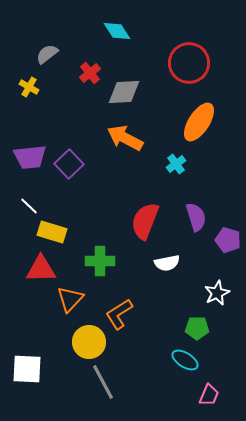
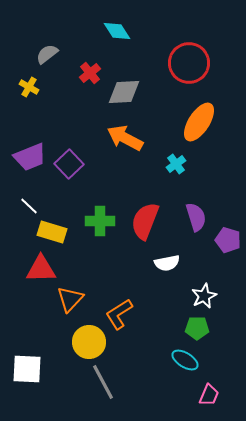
purple trapezoid: rotated 16 degrees counterclockwise
green cross: moved 40 px up
white star: moved 13 px left, 3 px down
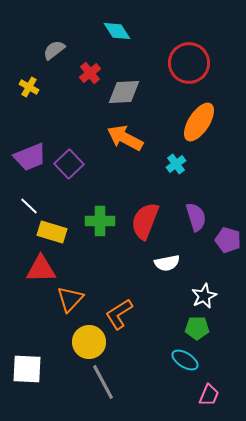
gray semicircle: moved 7 px right, 4 px up
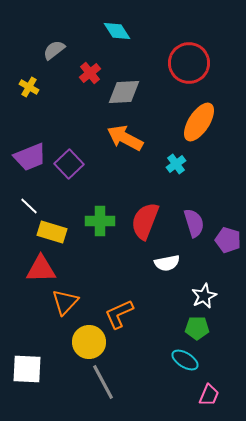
purple semicircle: moved 2 px left, 6 px down
orange triangle: moved 5 px left, 3 px down
orange L-shape: rotated 8 degrees clockwise
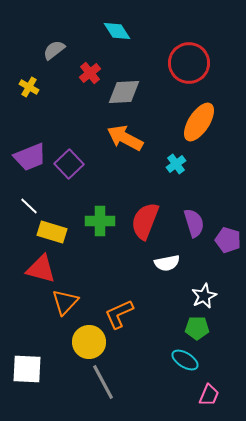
red triangle: rotated 16 degrees clockwise
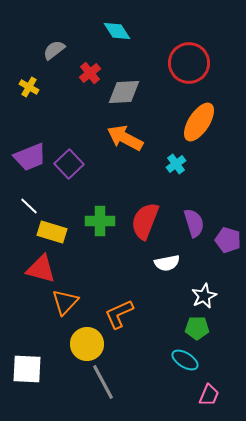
yellow circle: moved 2 px left, 2 px down
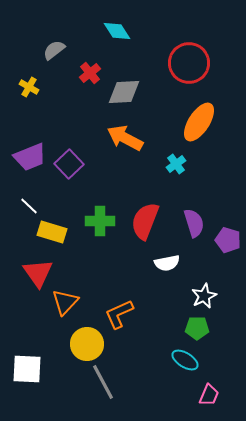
red triangle: moved 3 px left, 4 px down; rotated 40 degrees clockwise
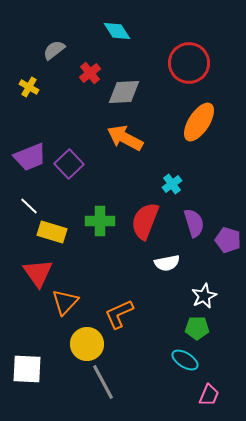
cyan cross: moved 4 px left, 20 px down
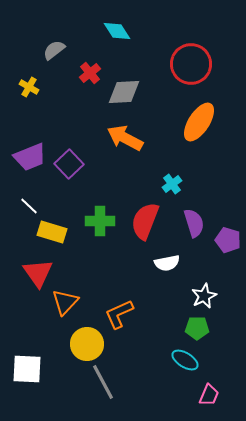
red circle: moved 2 px right, 1 px down
